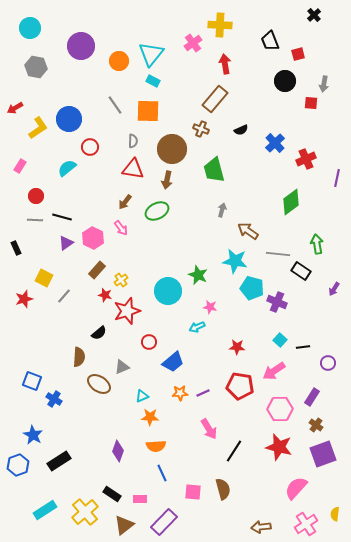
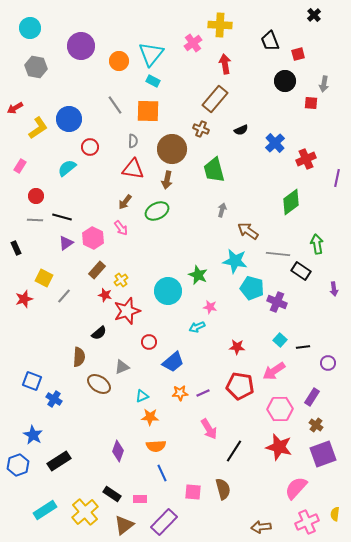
purple arrow at (334, 289): rotated 40 degrees counterclockwise
pink cross at (306, 524): moved 1 px right, 2 px up; rotated 10 degrees clockwise
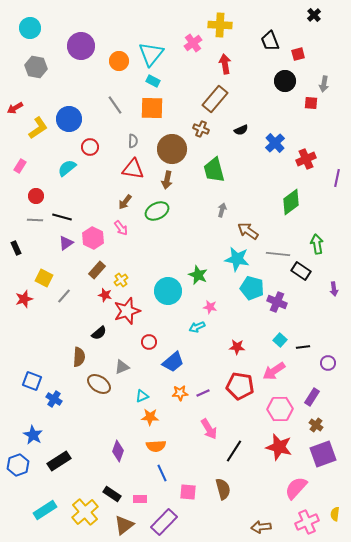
orange square at (148, 111): moved 4 px right, 3 px up
cyan star at (235, 261): moved 2 px right, 2 px up
pink square at (193, 492): moved 5 px left
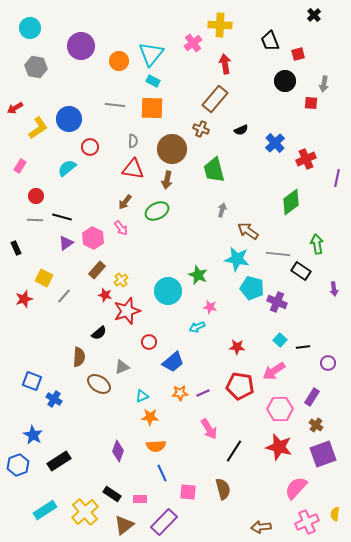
gray line at (115, 105): rotated 48 degrees counterclockwise
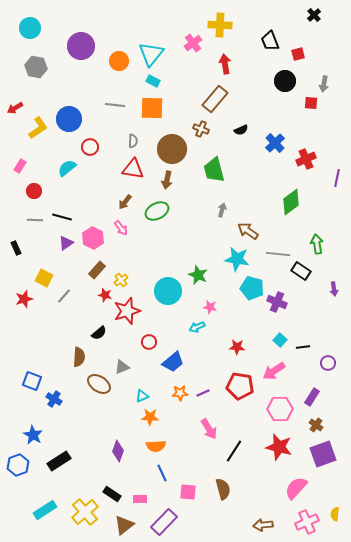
red circle at (36, 196): moved 2 px left, 5 px up
brown arrow at (261, 527): moved 2 px right, 2 px up
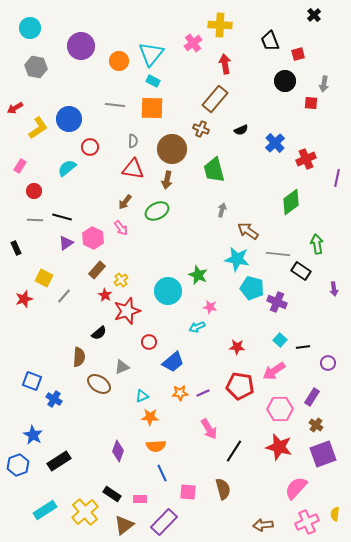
red star at (105, 295): rotated 16 degrees clockwise
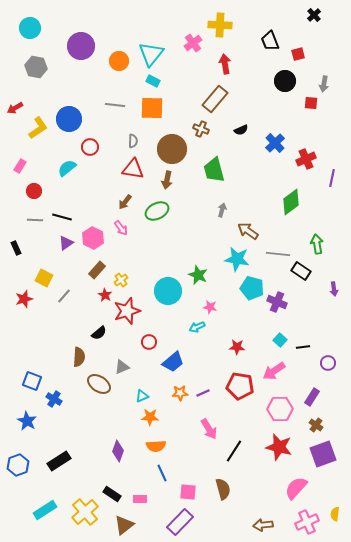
purple line at (337, 178): moved 5 px left
blue star at (33, 435): moved 6 px left, 14 px up
purple rectangle at (164, 522): moved 16 px right
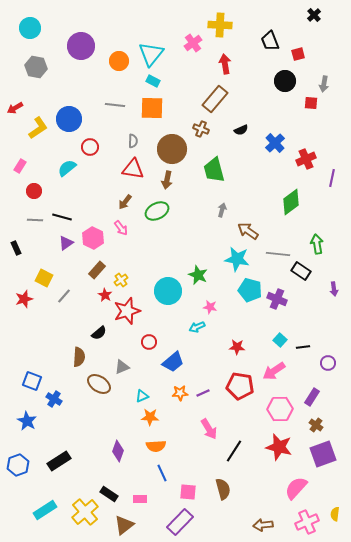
cyan pentagon at (252, 288): moved 2 px left, 2 px down
purple cross at (277, 302): moved 3 px up
black rectangle at (112, 494): moved 3 px left
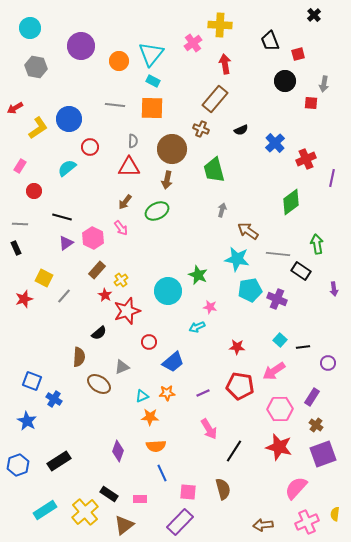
red triangle at (133, 169): moved 4 px left, 2 px up; rotated 10 degrees counterclockwise
gray line at (35, 220): moved 15 px left, 4 px down
cyan pentagon at (250, 290): rotated 25 degrees counterclockwise
orange star at (180, 393): moved 13 px left
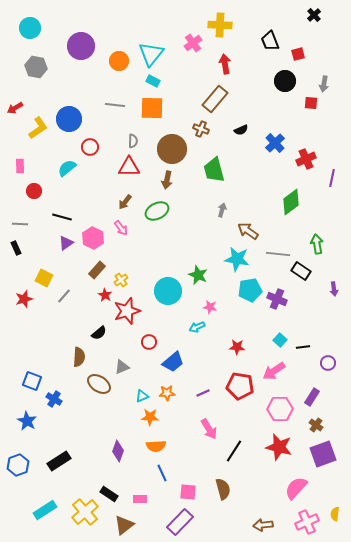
pink rectangle at (20, 166): rotated 32 degrees counterclockwise
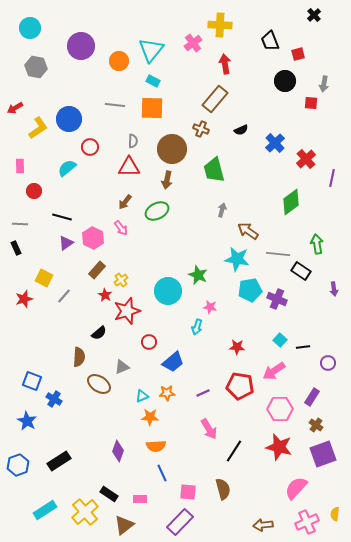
cyan triangle at (151, 54): moved 4 px up
red cross at (306, 159): rotated 18 degrees counterclockwise
cyan arrow at (197, 327): rotated 49 degrees counterclockwise
